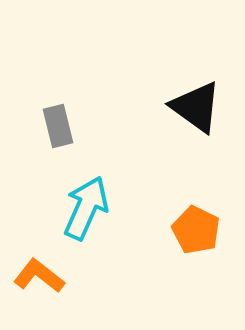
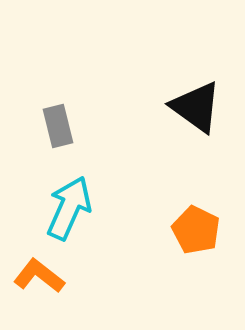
cyan arrow: moved 17 px left
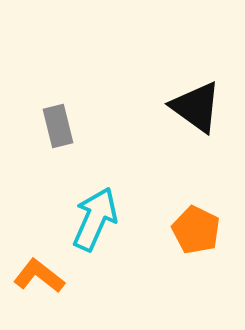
cyan arrow: moved 26 px right, 11 px down
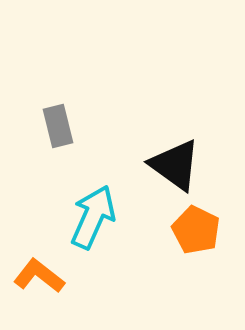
black triangle: moved 21 px left, 58 px down
cyan arrow: moved 2 px left, 2 px up
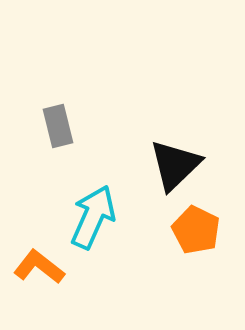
black triangle: rotated 40 degrees clockwise
orange L-shape: moved 9 px up
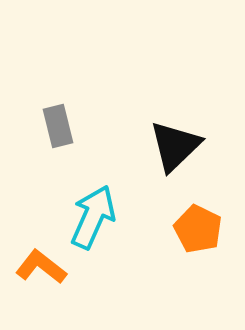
black triangle: moved 19 px up
orange pentagon: moved 2 px right, 1 px up
orange L-shape: moved 2 px right
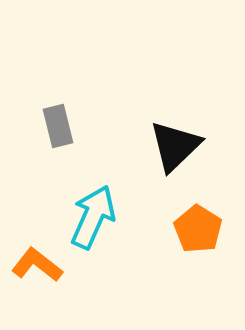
orange pentagon: rotated 6 degrees clockwise
orange L-shape: moved 4 px left, 2 px up
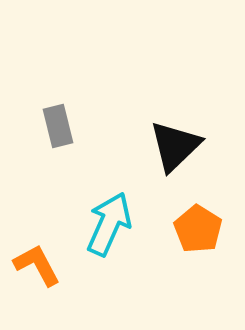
cyan arrow: moved 16 px right, 7 px down
orange L-shape: rotated 24 degrees clockwise
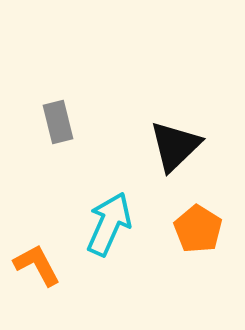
gray rectangle: moved 4 px up
